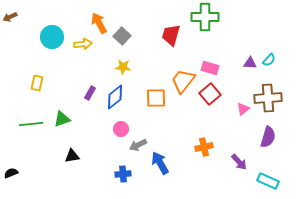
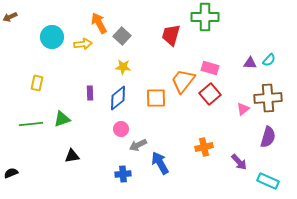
purple rectangle: rotated 32 degrees counterclockwise
blue diamond: moved 3 px right, 1 px down
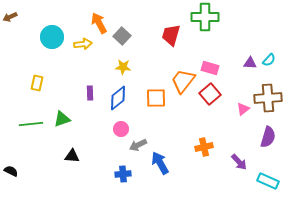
black triangle: rotated 14 degrees clockwise
black semicircle: moved 2 px up; rotated 48 degrees clockwise
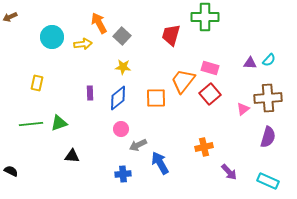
green triangle: moved 3 px left, 4 px down
purple arrow: moved 10 px left, 10 px down
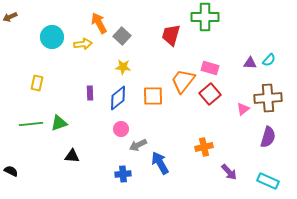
orange square: moved 3 px left, 2 px up
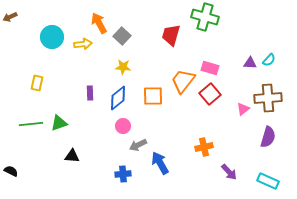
green cross: rotated 16 degrees clockwise
pink circle: moved 2 px right, 3 px up
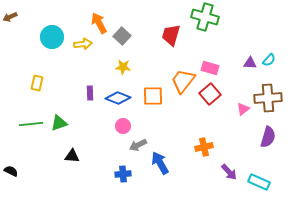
blue diamond: rotated 60 degrees clockwise
cyan rectangle: moved 9 px left, 1 px down
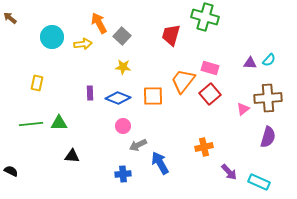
brown arrow: moved 1 px down; rotated 64 degrees clockwise
green triangle: rotated 18 degrees clockwise
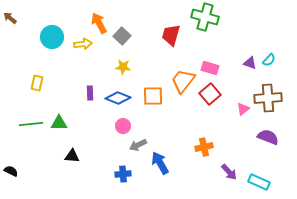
purple triangle: rotated 16 degrees clockwise
purple semicircle: rotated 85 degrees counterclockwise
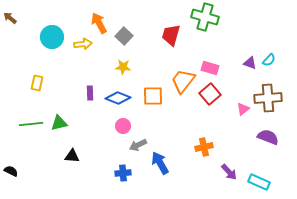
gray square: moved 2 px right
green triangle: rotated 12 degrees counterclockwise
blue cross: moved 1 px up
